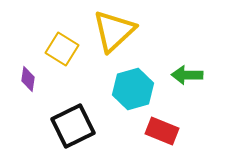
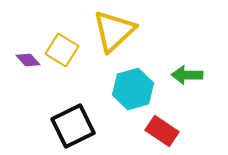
yellow square: moved 1 px down
purple diamond: moved 19 px up; rotated 50 degrees counterclockwise
red rectangle: rotated 12 degrees clockwise
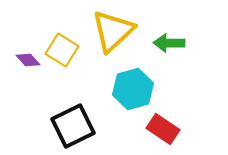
yellow triangle: moved 1 px left
green arrow: moved 18 px left, 32 px up
red rectangle: moved 1 px right, 2 px up
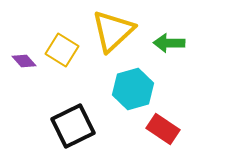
purple diamond: moved 4 px left, 1 px down
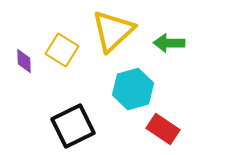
purple diamond: rotated 40 degrees clockwise
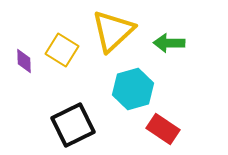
black square: moved 1 px up
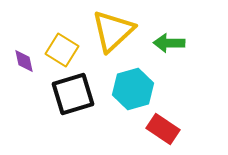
purple diamond: rotated 10 degrees counterclockwise
black square: moved 31 px up; rotated 9 degrees clockwise
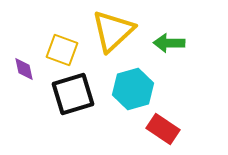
yellow square: rotated 12 degrees counterclockwise
purple diamond: moved 8 px down
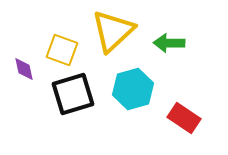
red rectangle: moved 21 px right, 11 px up
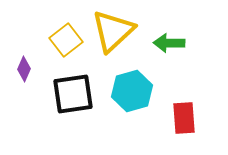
yellow square: moved 4 px right, 10 px up; rotated 32 degrees clockwise
purple diamond: rotated 35 degrees clockwise
cyan hexagon: moved 1 px left, 2 px down
black square: rotated 9 degrees clockwise
red rectangle: rotated 52 degrees clockwise
